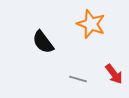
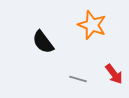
orange star: moved 1 px right, 1 px down
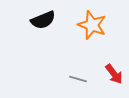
black semicircle: moved 22 px up; rotated 75 degrees counterclockwise
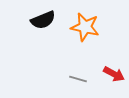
orange star: moved 7 px left, 2 px down; rotated 8 degrees counterclockwise
red arrow: rotated 25 degrees counterclockwise
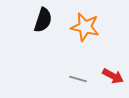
black semicircle: rotated 50 degrees counterclockwise
red arrow: moved 1 px left, 2 px down
